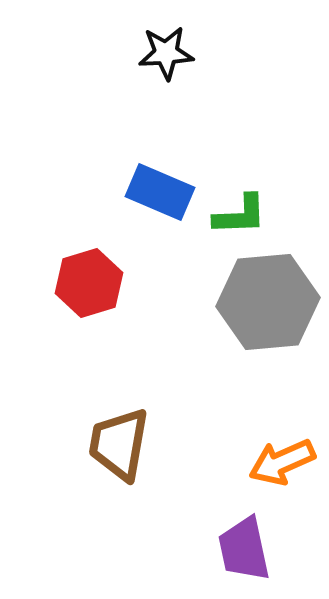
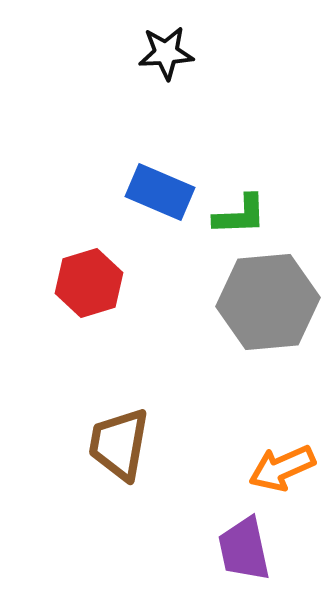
orange arrow: moved 6 px down
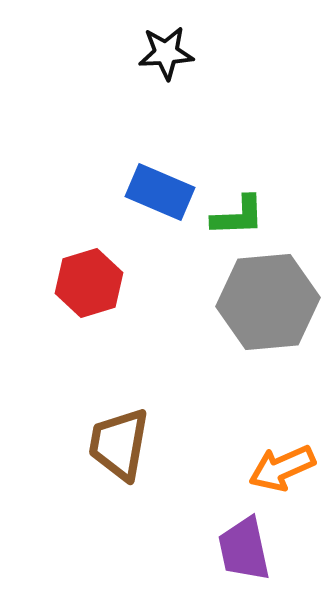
green L-shape: moved 2 px left, 1 px down
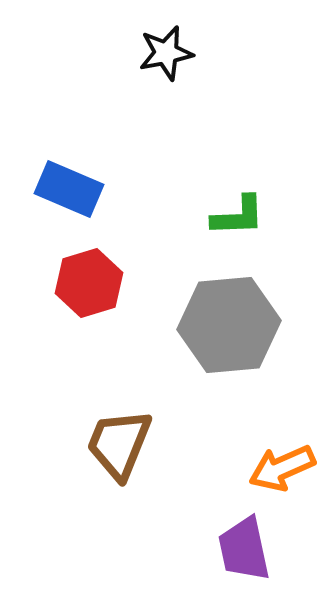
black star: rotated 8 degrees counterclockwise
blue rectangle: moved 91 px left, 3 px up
gray hexagon: moved 39 px left, 23 px down
brown trapezoid: rotated 12 degrees clockwise
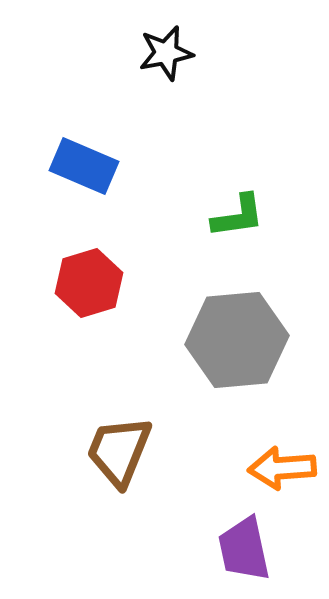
blue rectangle: moved 15 px right, 23 px up
green L-shape: rotated 6 degrees counterclockwise
gray hexagon: moved 8 px right, 15 px down
brown trapezoid: moved 7 px down
orange arrow: rotated 20 degrees clockwise
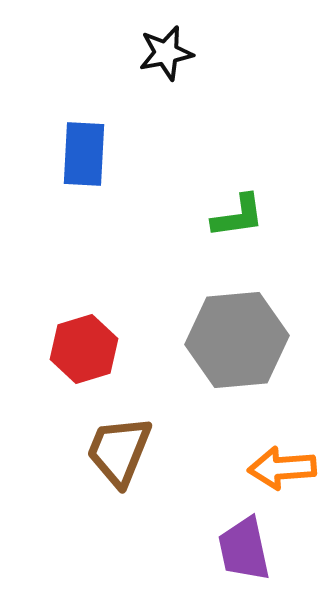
blue rectangle: moved 12 px up; rotated 70 degrees clockwise
red hexagon: moved 5 px left, 66 px down
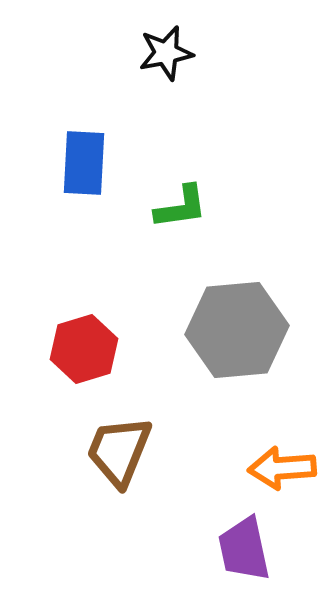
blue rectangle: moved 9 px down
green L-shape: moved 57 px left, 9 px up
gray hexagon: moved 10 px up
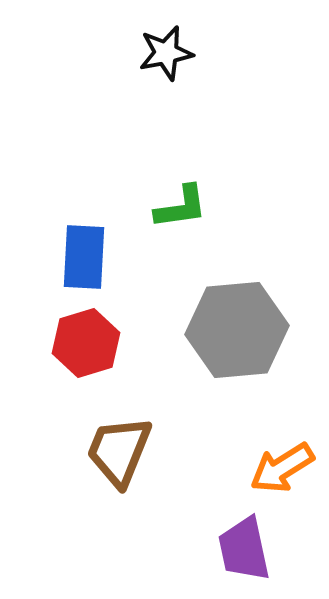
blue rectangle: moved 94 px down
red hexagon: moved 2 px right, 6 px up
orange arrow: rotated 28 degrees counterclockwise
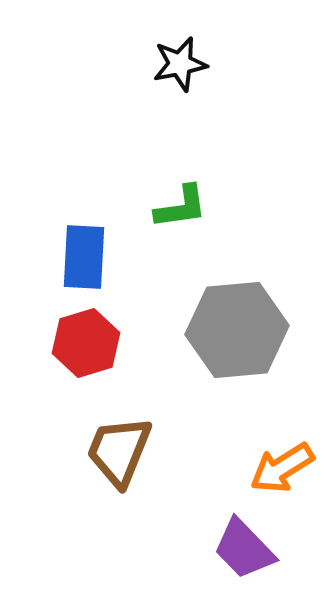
black star: moved 14 px right, 11 px down
purple trapezoid: rotated 32 degrees counterclockwise
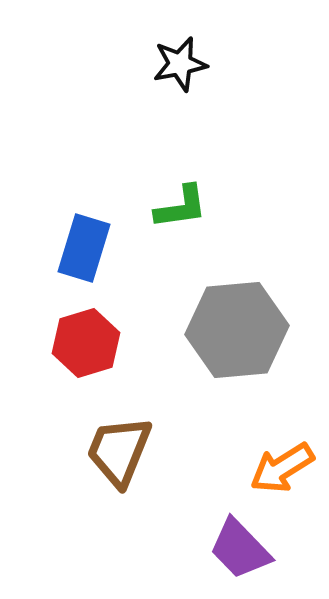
blue rectangle: moved 9 px up; rotated 14 degrees clockwise
purple trapezoid: moved 4 px left
